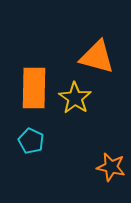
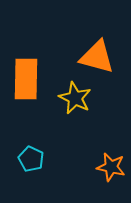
orange rectangle: moved 8 px left, 9 px up
yellow star: rotated 8 degrees counterclockwise
cyan pentagon: moved 18 px down
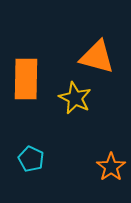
orange star: rotated 24 degrees clockwise
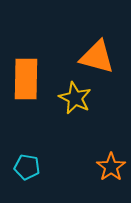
cyan pentagon: moved 4 px left, 8 px down; rotated 15 degrees counterclockwise
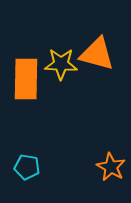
orange triangle: moved 3 px up
yellow star: moved 14 px left, 34 px up; rotated 24 degrees counterclockwise
orange star: rotated 8 degrees counterclockwise
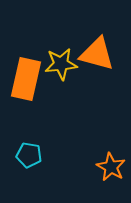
yellow star: rotated 8 degrees counterclockwise
orange rectangle: rotated 12 degrees clockwise
cyan pentagon: moved 2 px right, 12 px up
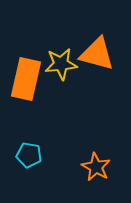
orange star: moved 15 px left
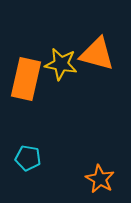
yellow star: rotated 16 degrees clockwise
cyan pentagon: moved 1 px left, 3 px down
orange star: moved 4 px right, 12 px down
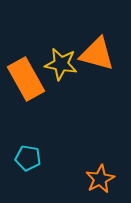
orange rectangle: rotated 42 degrees counterclockwise
orange star: rotated 16 degrees clockwise
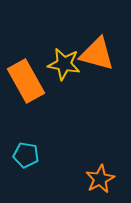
yellow star: moved 3 px right
orange rectangle: moved 2 px down
cyan pentagon: moved 2 px left, 3 px up
